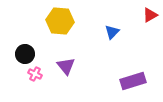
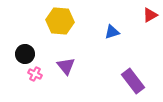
blue triangle: rotated 28 degrees clockwise
purple rectangle: rotated 70 degrees clockwise
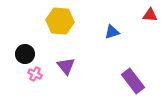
red triangle: rotated 35 degrees clockwise
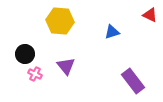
red triangle: rotated 21 degrees clockwise
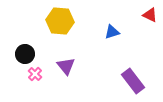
pink cross: rotated 16 degrees clockwise
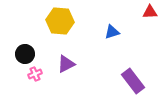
red triangle: moved 3 px up; rotated 28 degrees counterclockwise
purple triangle: moved 2 px up; rotated 42 degrees clockwise
pink cross: rotated 24 degrees clockwise
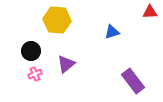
yellow hexagon: moved 3 px left, 1 px up
black circle: moved 6 px right, 3 px up
purple triangle: rotated 12 degrees counterclockwise
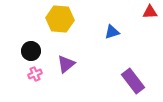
yellow hexagon: moved 3 px right, 1 px up
